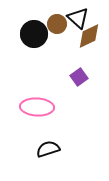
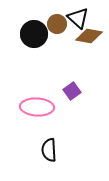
brown diamond: rotated 36 degrees clockwise
purple square: moved 7 px left, 14 px down
black semicircle: moved 1 px right, 1 px down; rotated 75 degrees counterclockwise
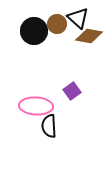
black circle: moved 3 px up
pink ellipse: moved 1 px left, 1 px up
black semicircle: moved 24 px up
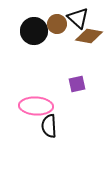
purple square: moved 5 px right, 7 px up; rotated 24 degrees clockwise
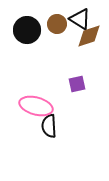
black triangle: moved 2 px right, 1 px down; rotated 10 degrees counterclockwise
black circle: moved 7 px left, 1 px up
brown diamond: rotated 28 degrees counterclockwise
pink ellipse: rotated 12 degrees clockwise
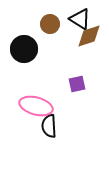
brown circle: moved 7 px left
black circle: moved 3 px left, 19 px down
